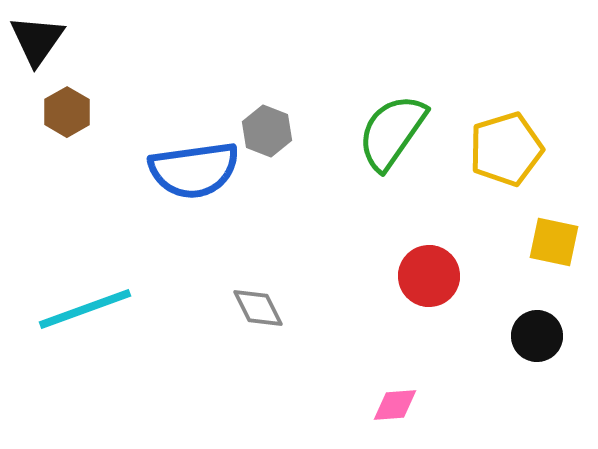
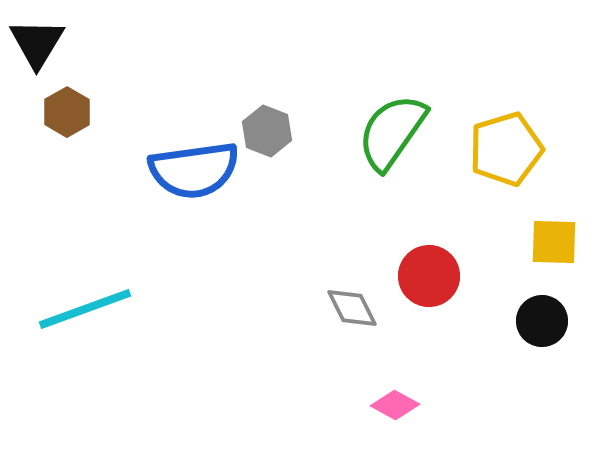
black triangle: moved 3 px down; rotated 4 degrees counterclockwise
yellow square: rotated 10 degrees counterclockwise
gray diamond: moved 94 px right
black circle: moved 5 px right, 15 px up
pink diamond: rotated 33 degrees clockwise
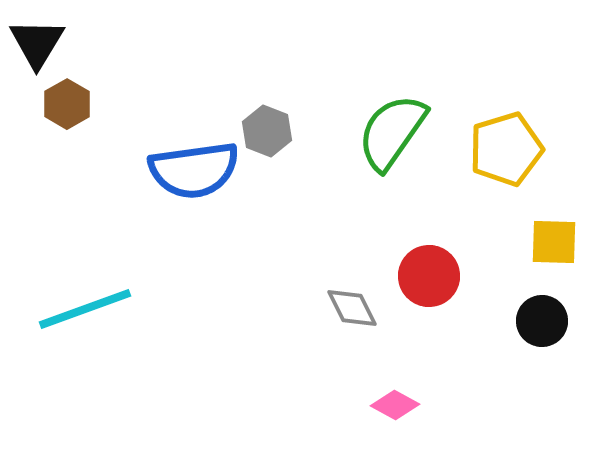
brown hexagon: moved 8 px up
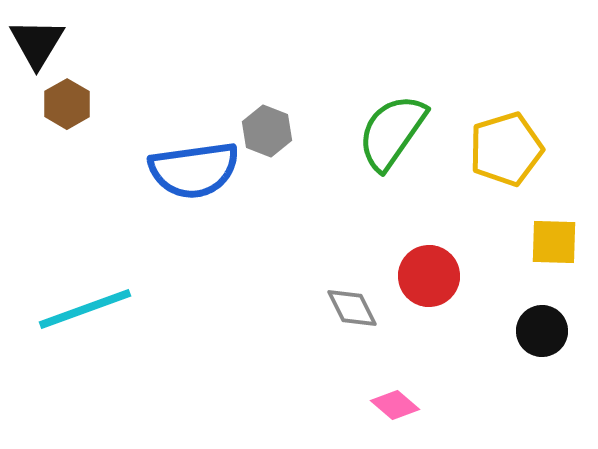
black circle: moved 10 px down
pink diamond: rotated 12 degrees clockwise
